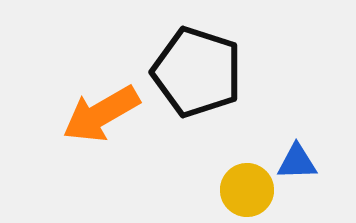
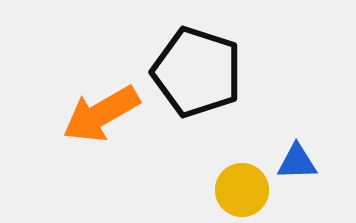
yellow circle: moved 5 px left
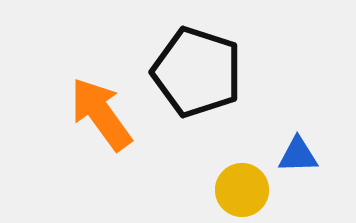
orange arrow: rotated 84 degrees clockwise
blue triangle: moved 1 px right, 7 px up
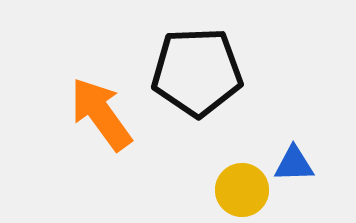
black pentagon: rotated 20 degrees counterclockwise
blue triangle: moved 4 px left, 9 px down
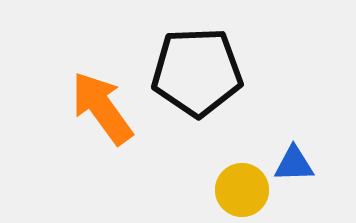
orange arrow: moved 1 px right, 6 px up
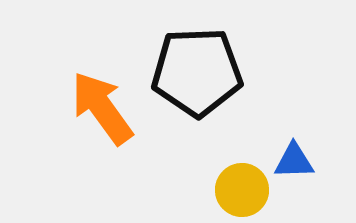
blue triangle: moved 3 px up
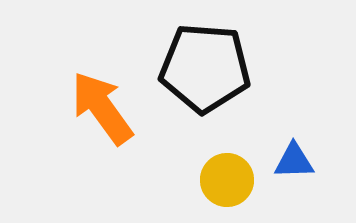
black pentagon: moved 8 px right, 4 px up; rotated 6 degrees clockwise
yellow circle: moved 15 px left, 10 px up
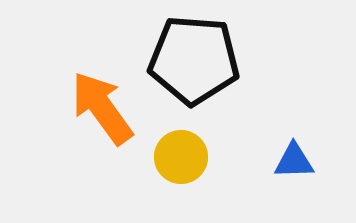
black pentagon: moved 11 px left, 8 px up
yellow circle: moved 46 px left, 23 px up
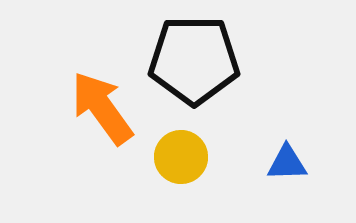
black pentagon: rotated 4 degrees counterclockwise
blue triangle: moved 7 px left, 2 px down
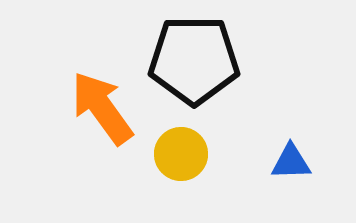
yellow circle: moved 3 px up
blue triangle: moved 4 px right, 1 px up
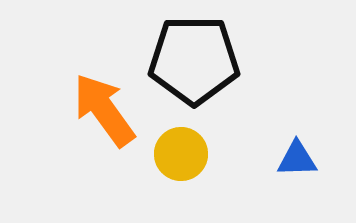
orange arrow: moved 2 px right, 2 px down
blue triangle: moved 6 px right, 3 px up
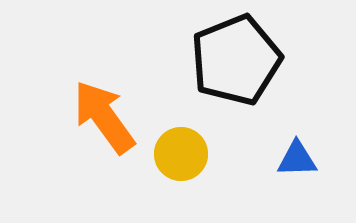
black pentagon: moved 42 px right; rotated 22 degrees counterclockwise
orange arrow: moved 7 px down
